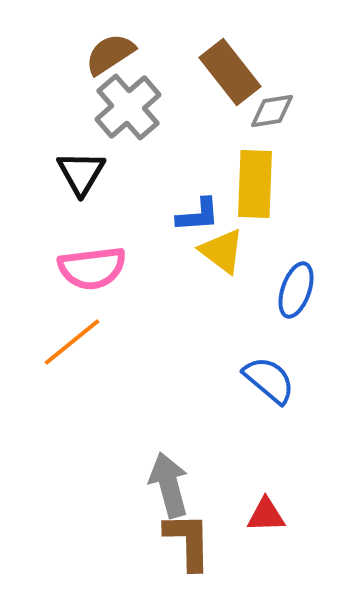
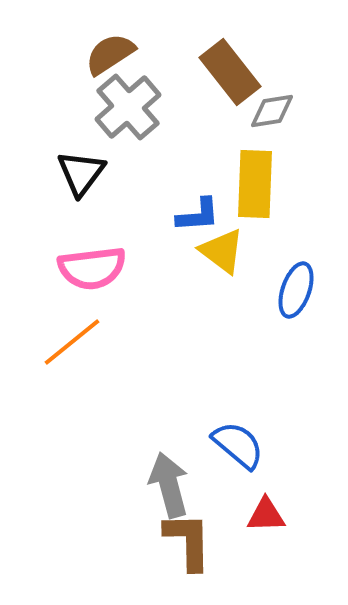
black triangle: rotated 6 degrees clockwise
blue semicircle: moved 31 px left, 65 px down
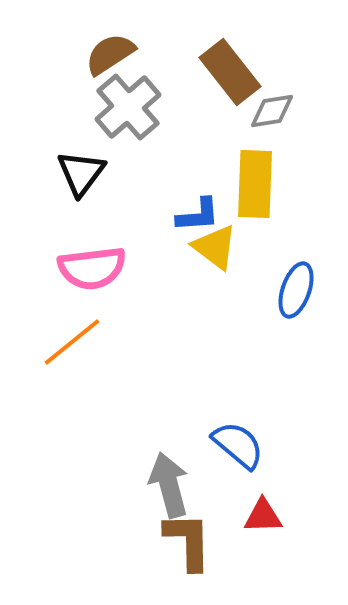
yellow triangle: moved 7 px left, 4 px up
red triangle: moved 3 px left, 1 px down
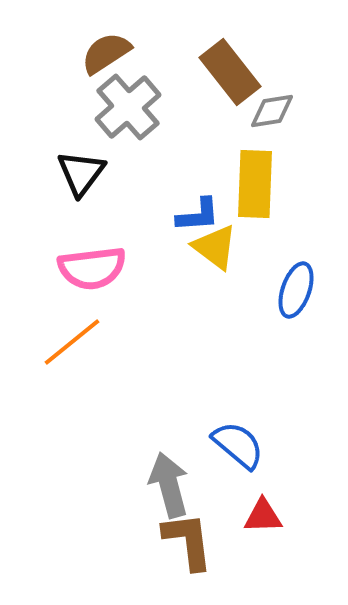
brown semicircle: moved 4 px left, 1 px up
brown L-shape: rotated 6 degrees counterclockwise
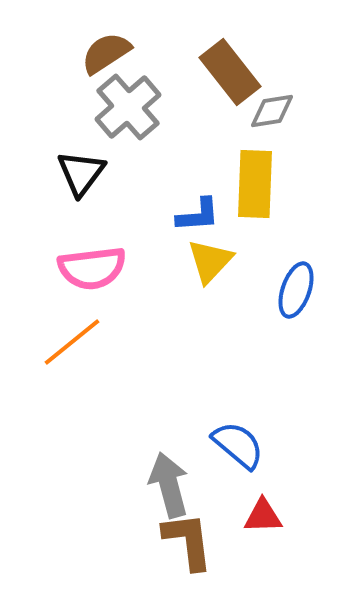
yellow triangle: moved 5 px left, 14 px down; rotated 36 degrees clockwise
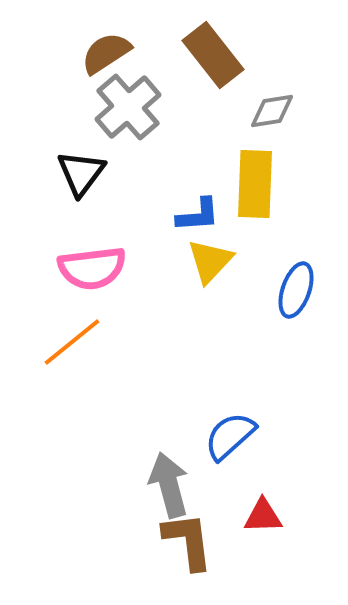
brown rectangle: moved 17 px left, 17 px up
blue semicircle: moved 8 px left, 9 px up; rotated 82 degrees counterclockwise
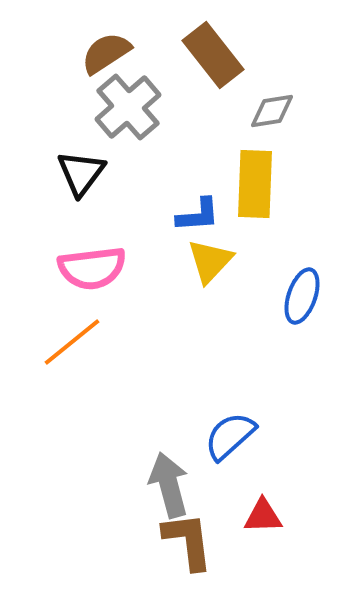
blue ellipse: moved 6 px right, 6 px down
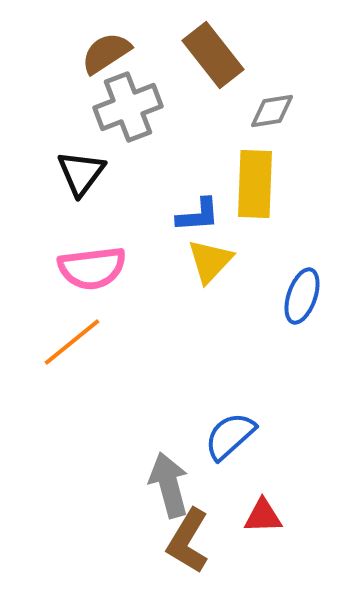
gray cross: rotated 20 degrees clockwise
brown L-shape: rotated 142 degrees counterclockwise
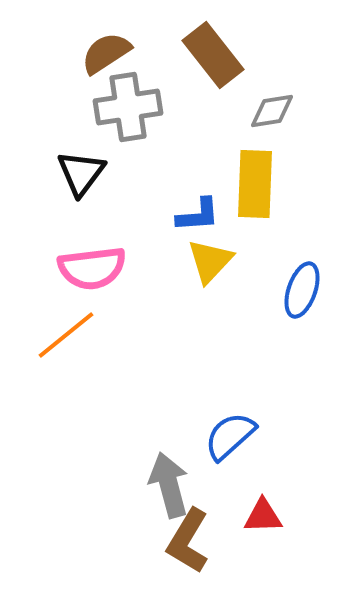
gray cross: rotated 12 degrees clockwise
blue ellipse: moved 6 px up
orange line: moved 6 px left, 7 px up
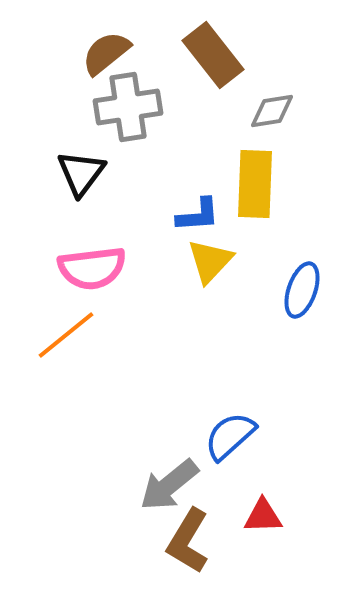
brown semicircle: rotated 6 degrees counterclockwise
gray arrow: rotated 114 degrees counterclockwise
